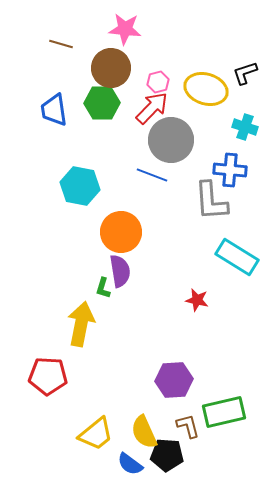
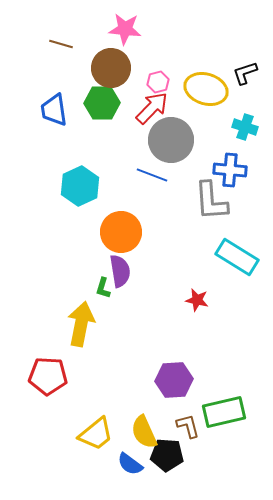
cyan hexagon: rotated 24 degrees clockwise
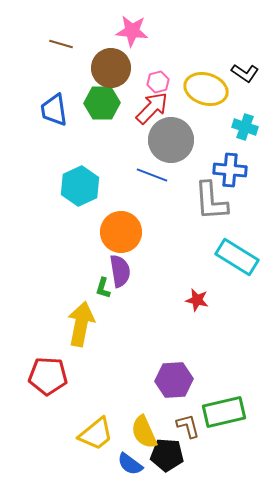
pink star: moved 7 px right, 2 px down
black L-shape: rotated 128 degrees counterclockwise
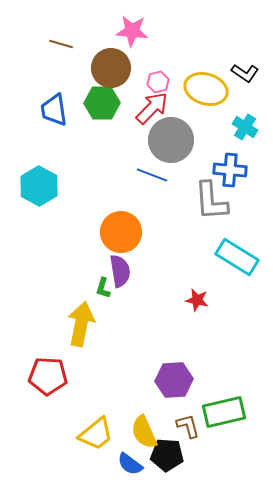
cyan cross: rotated 15 degrees clockwise
cyan hexagon: moved 41 px left; rotated 6 degrees counterclockwise
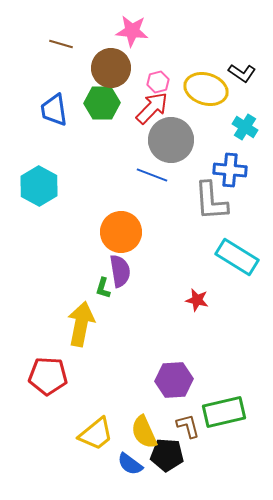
black L-shape: moved 3 px left
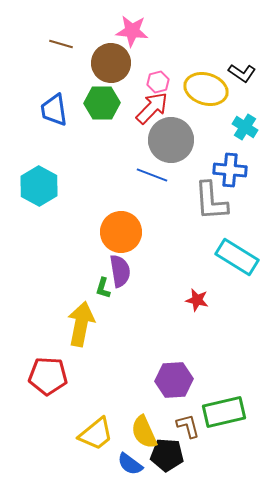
brown circle: moved 5 px up
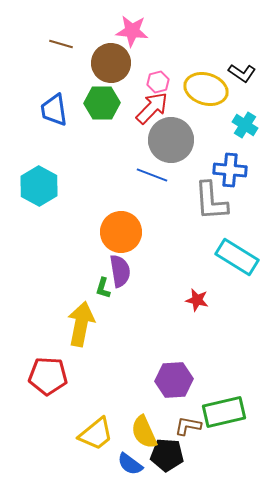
cyan cross: moved 2 px up
brown L-shape: rotated 64 degrees counterclockwise
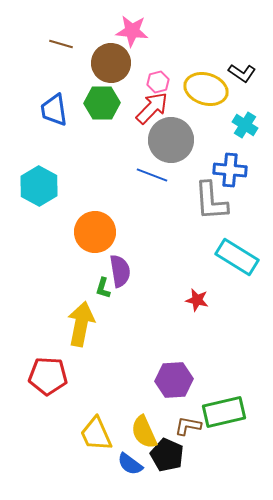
orange circle: moved 26 px left
yellow trapezoid: rotated 105 degrees clockwise
black pentagon: rotated 20 degrees clockwise
